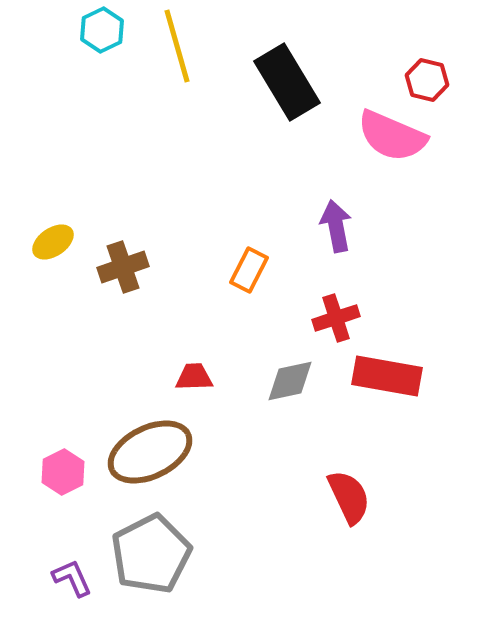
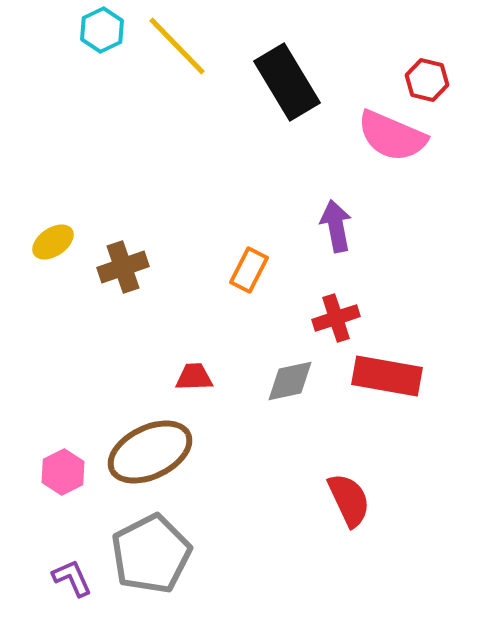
yellow line: rotated 28 degrees counterclockwise
red semicircle: moved 3 px down
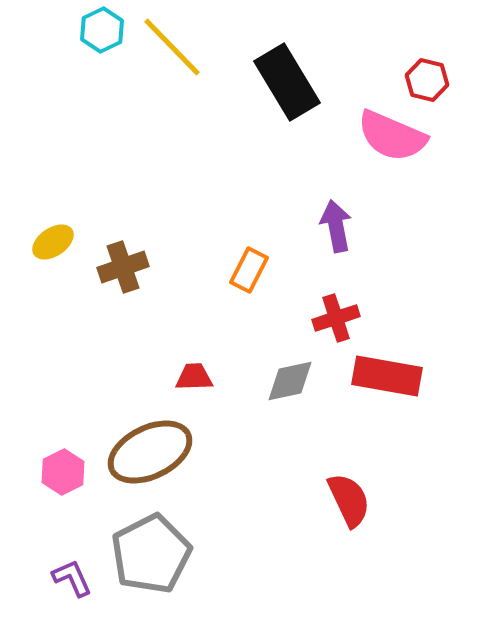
yellow line: moved 5 px left, 1 px down
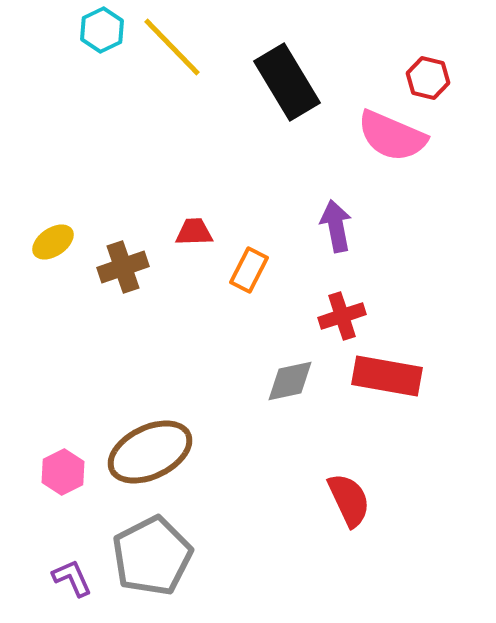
red hexagon: moved 1 px right, 2 px up
red cross: moved 6 px right, 2 px up
red trapezoid: moved 145 px up
gray pentagon: moved 1 px right, 2 px down
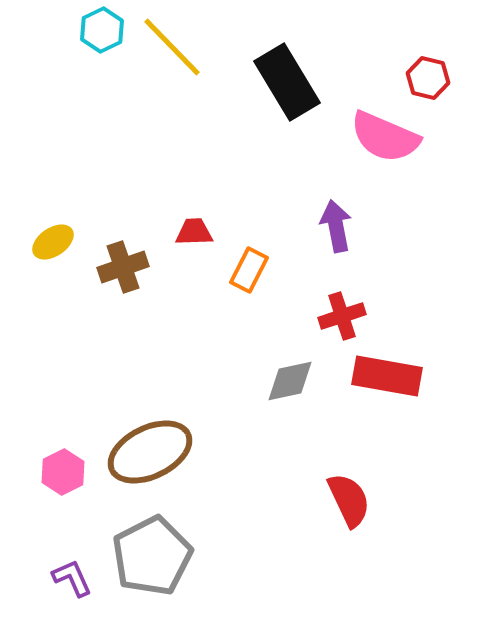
pink semicircle: moved 7 px left, 1 px down
